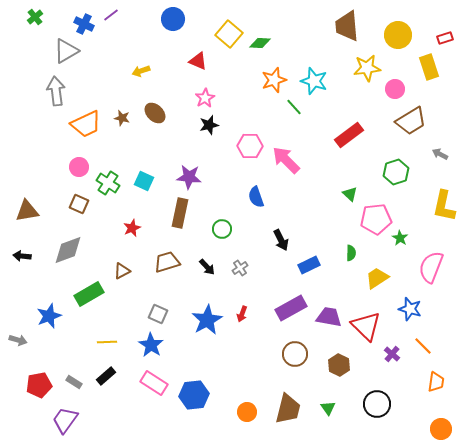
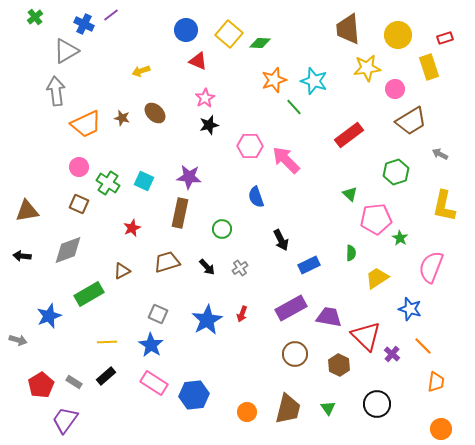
blue circle at (173, 19): moved 13 px right, 11 px down
brown trapezoid at (347, 26): moved 1 px right, 3 px down
red triangle at (366, 326): moved 10 px down
red pentagon at (39, 385): moved 2 px right; rotated 20 degrees counterclockwise
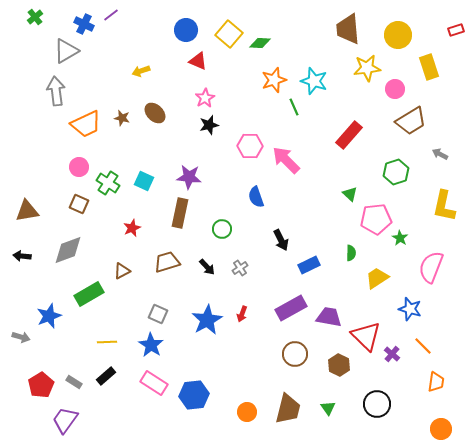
red rectangle at (445, 38): moved 11 px right, 8 px up
green line at (294, 107): rotated 18 degrees clockwise
red rectangle at (349, 135): rotated 12 degrees counterclockwise
gray arrow at (18, 340): moved 3 px right, 3 px up
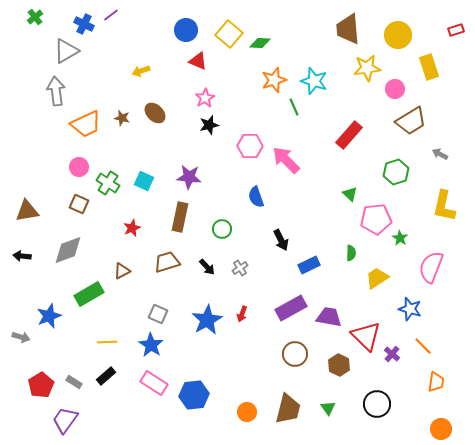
brown rectangle at (180, 213): moved 4 px down
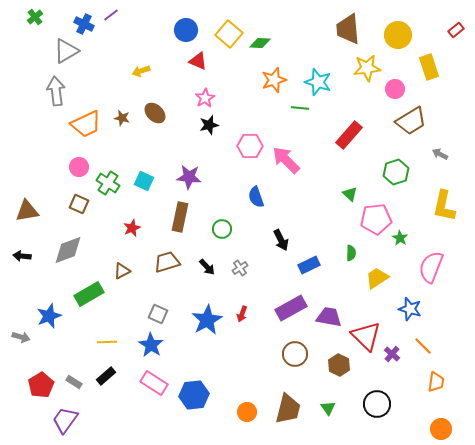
red rectangle at (456, 30): rotated 21 degrees counterclockwise
cyan star at (314, 81): moved 4 px right, 1 px down
green line at (294, 107): moved 6 px right, 1 px down; rotated 60 degrees counterclockwise
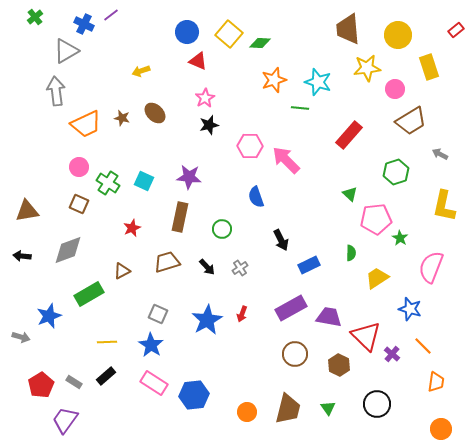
blue circle at (186, 30): moved 1 px right, 2 px down
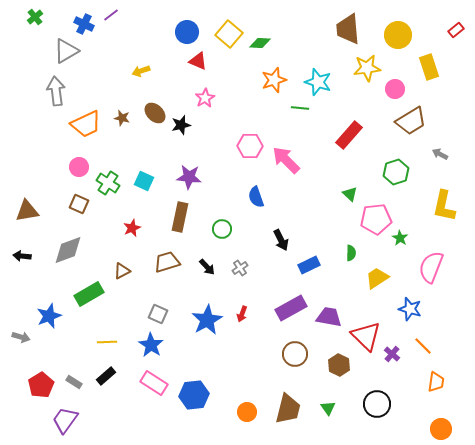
black star at (209, 125): moved 28 px left
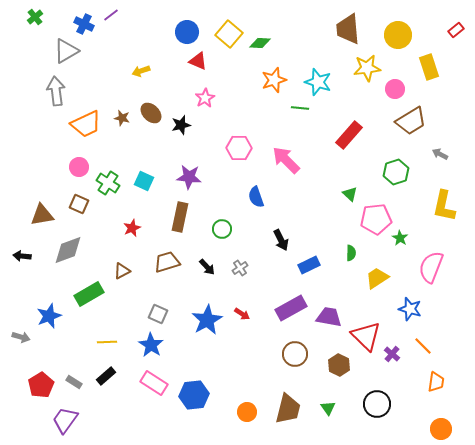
brown ellipse at (155, 113): moved 4 px left
pink hexagon at (250, 146): moved 11 px left, 2 px down
brown triangle at (27, 211): moved 15 px right, 4 px down
red arrow at (242, 314): rotated 77 degrees counterclockwise
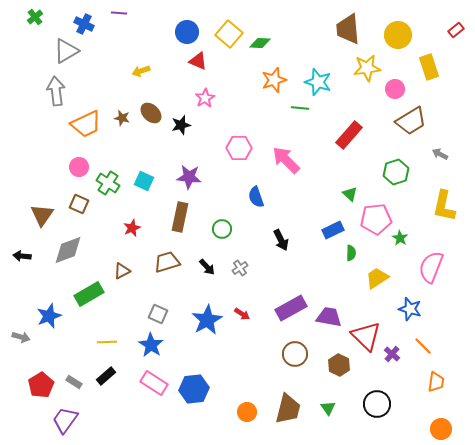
purple line at (111, 15): moved 8 px right, 2 px up; rotated 42 degrees clockwise
brown triangle at (42, 215): rotated 45 degrees counterclockwise
blue rectangle at (309, 265): moved 24 px right, 35 px up
blue hexagon at (194, 395): moved 6 px up
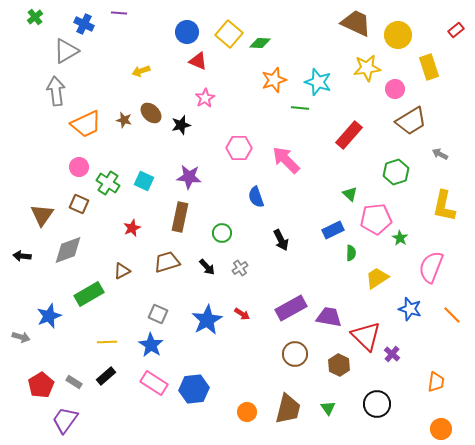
brown trapezoid at (348, 29): moved 8 px right, 6 px up; rotated 120 degrees clockwise
brown star at (122, 118): moved 2 px right, 2 px down
green circle at (222, 229): moved 4 px down
orange line at (423, 346): moved 29 px right, 31 px up
